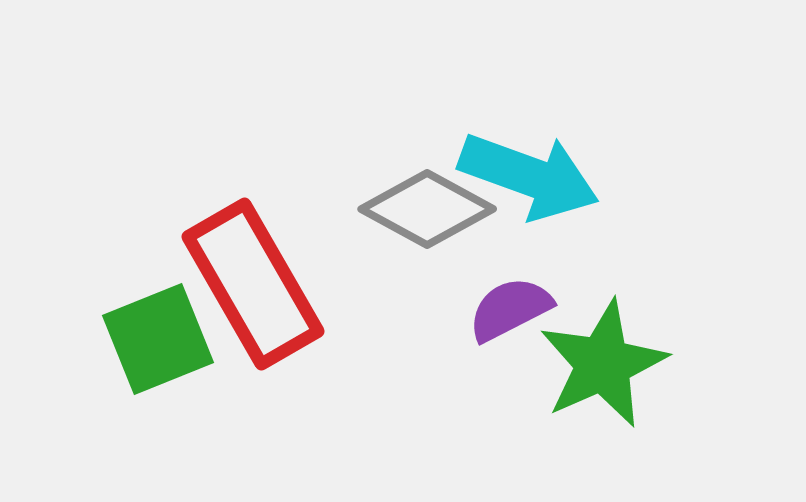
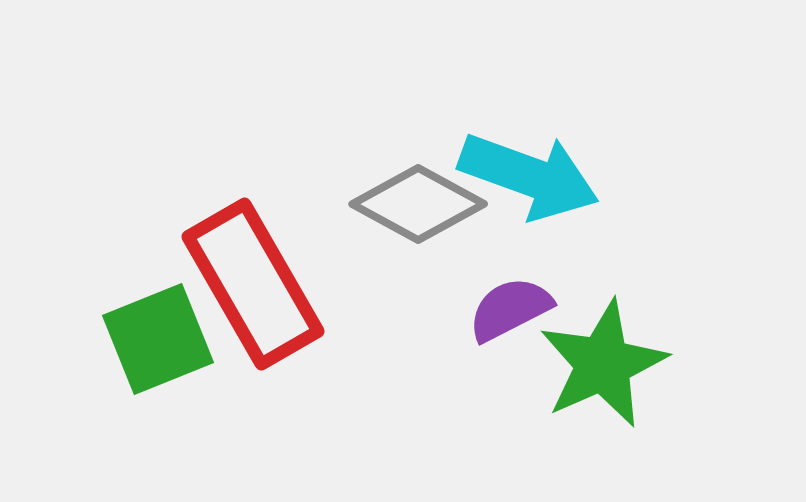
gray diamond: moved 9 px left, 5 px up
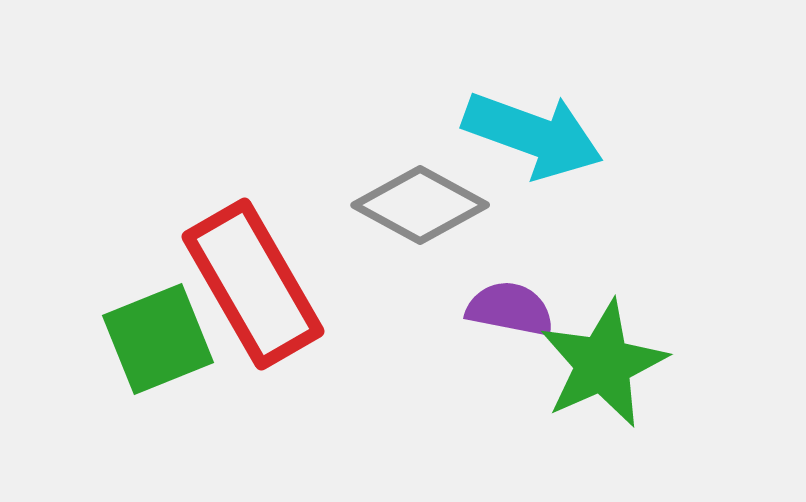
cyan arrow: moved 4 px right, 41 px up
gray diamond: moved 2 px right, 1 px down
purple semicircle: rotated 38 degrees clockwise
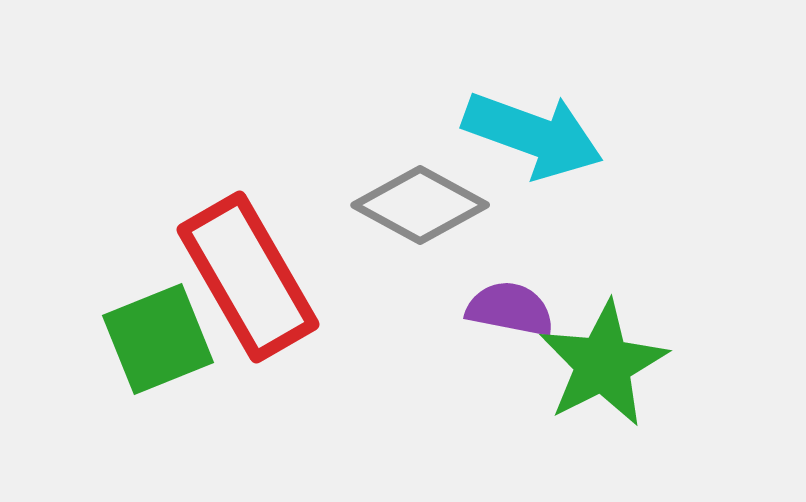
red rectangle: moved 5 px left, 7 px up
green star: rotated 3 degrees counterclockwise
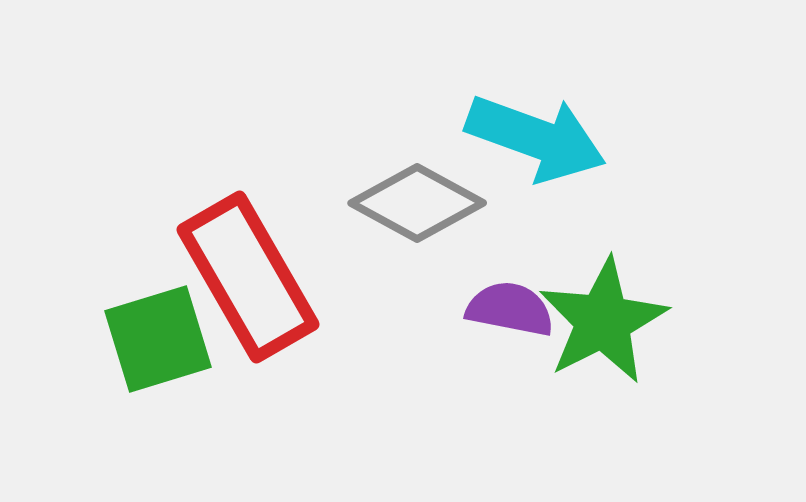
cyan arrow: moved 3 px right, 3 px down
gray diamond: moved 3 px left, 2 px up
green square: rotated 5 degrees clockwise
green star: moved 43 px up
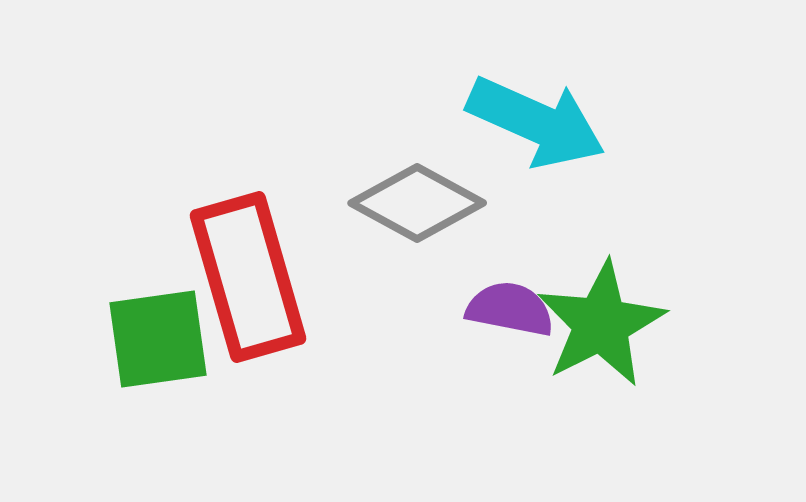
cyan arrow: moved 16 px up; rotated 4 degrees clockwise
red rectangle: rotated 14 degrees clockwise
green star: moved 2 px left, 3 px down
green square: rotated 9 degrees clockwise
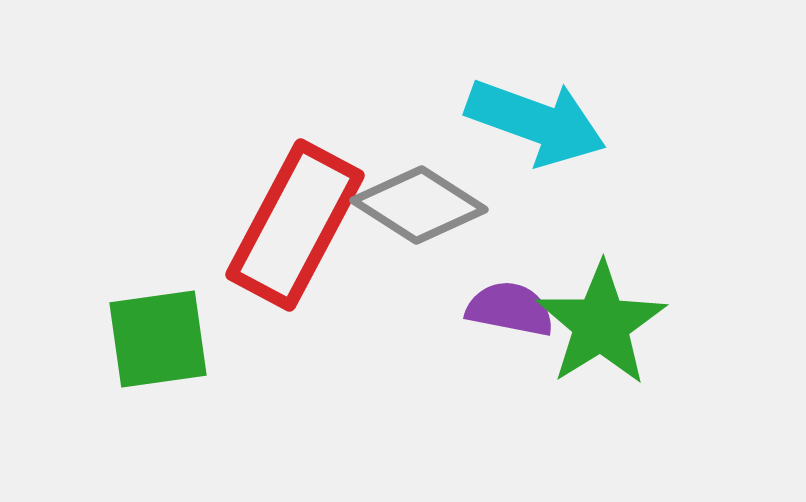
cyan arrow: rotated 4 degrees counterclockwise
gray diamond: moved 2 px right, 2 px down; rotated 4 degrees clockwise
red rectangle: moved 47 px right, 52 px up; rotated 44 degrees clockwise
green star: rotated 5 degrees counterclockwise
